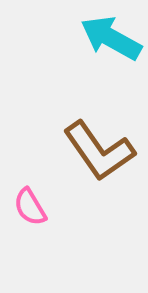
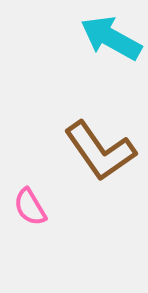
brown L-shape: moved 1 px right
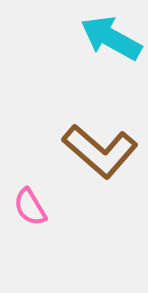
brown L-shape: rotated 14 degrees counterclockwise
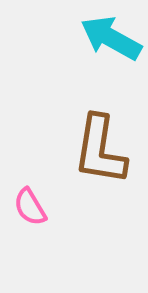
brown L-shape: moved 1 px up; rotated 58 degrees clockwise
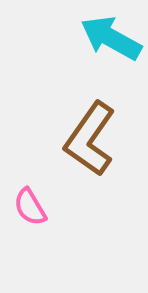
brown L-shape: moved 10 px left, 11 px up; rotated 26 degrees clockwise
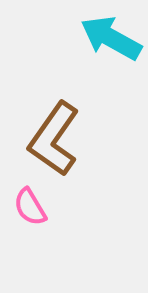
brown L-shape: moved 36 px left
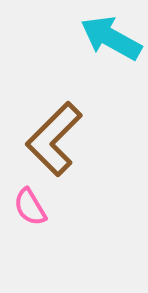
brown L-shape: rotated 10 degrees clockwise
